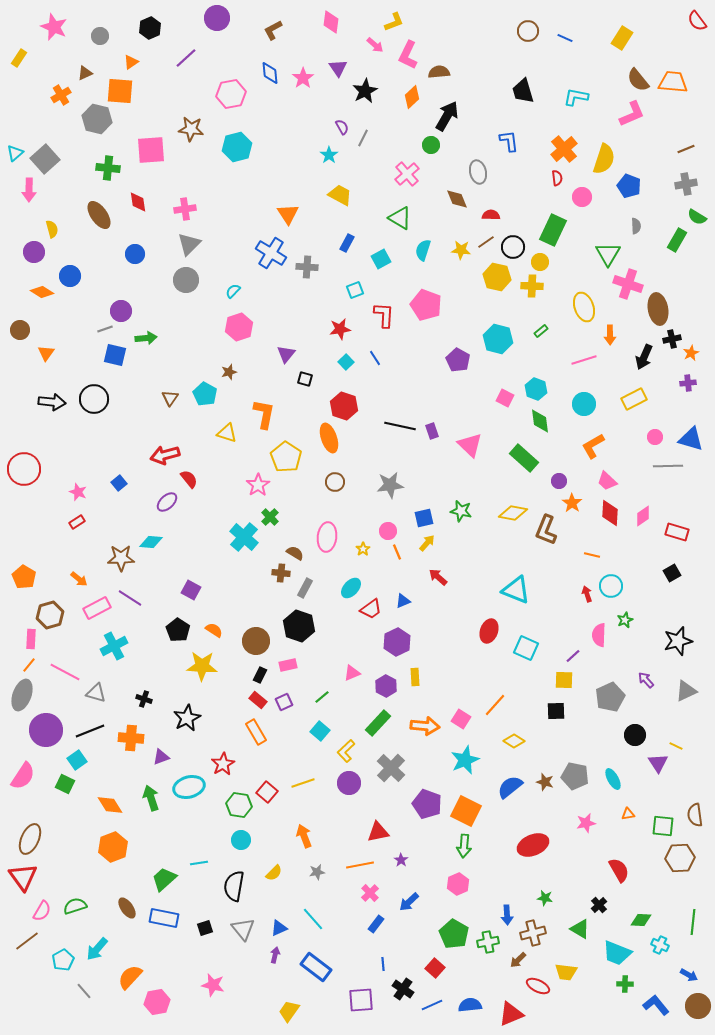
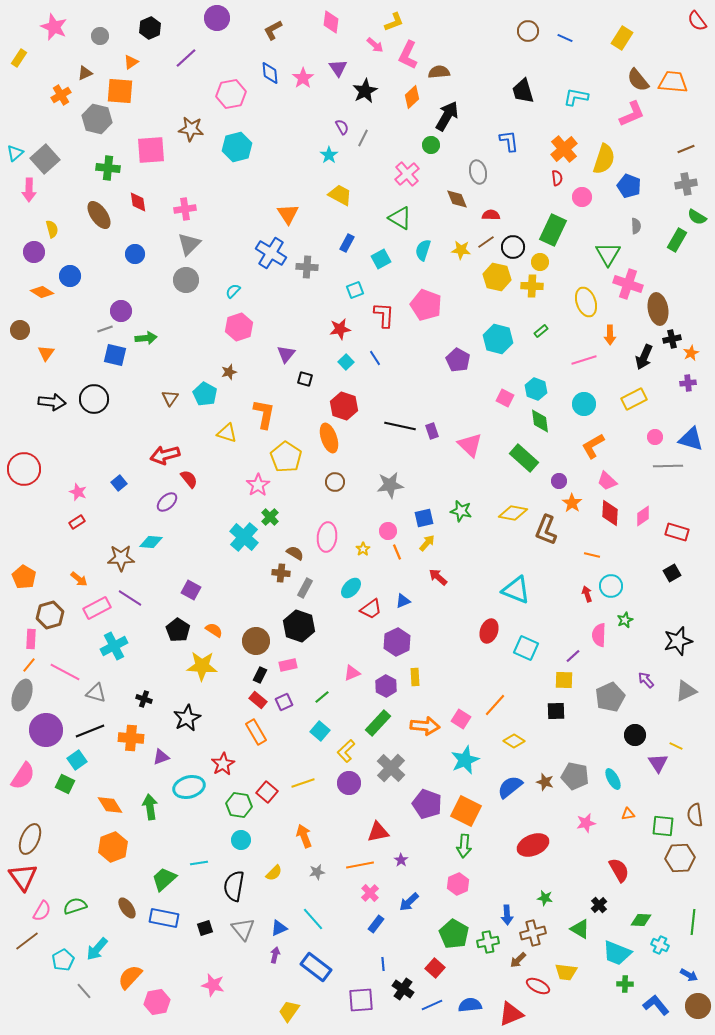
yellow ellipse at (584, 307): moved 2 px right, 5 px up
green arrow at (151, 798): moved 1 px left, 9 px down; rotated 10 degrees clockwise
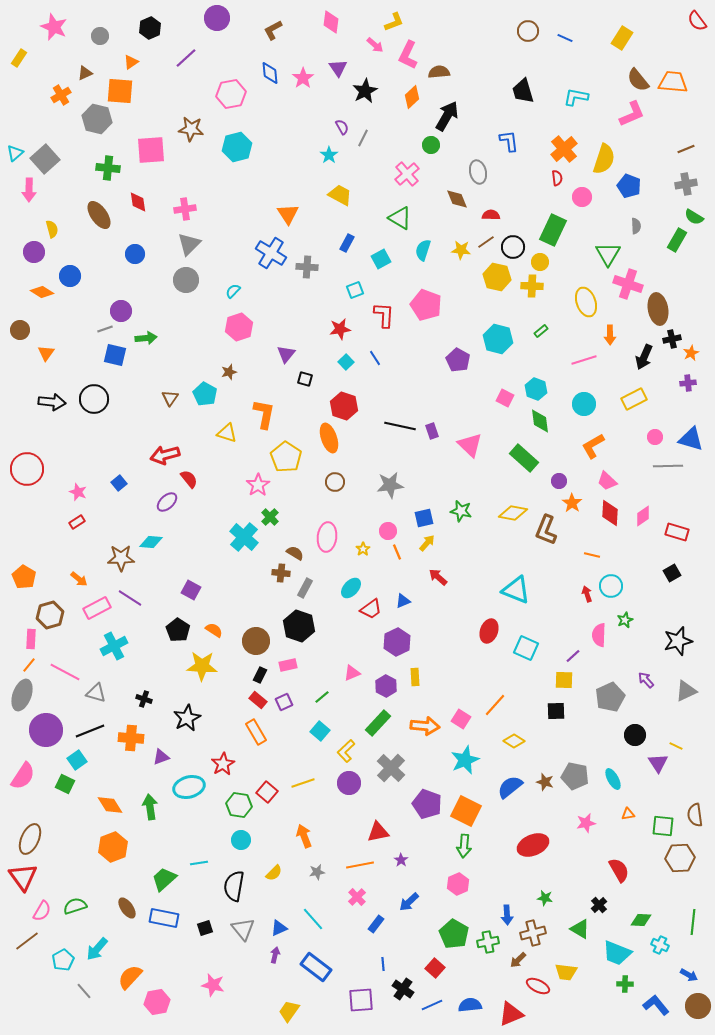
green semicircle at (697, 217): moved 3 px left
red circle at (24, 469): moved 3 px right
pink cross at (370, 893): moved 13 px left, 4 px down
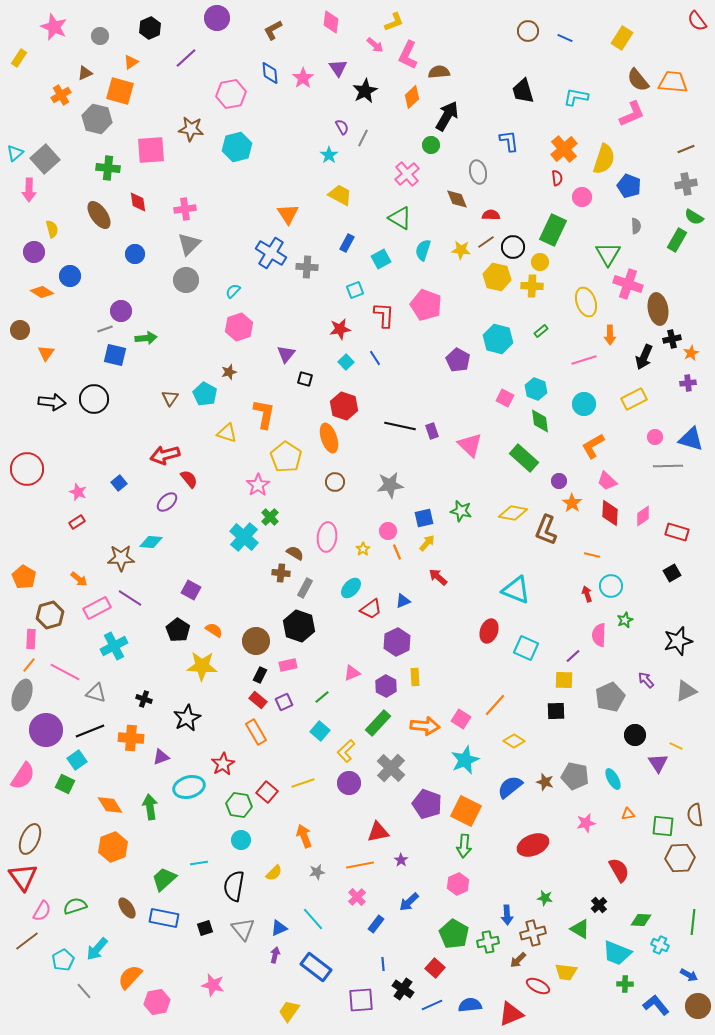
orange square at (120, 91): rotated 12 degrees clockwise
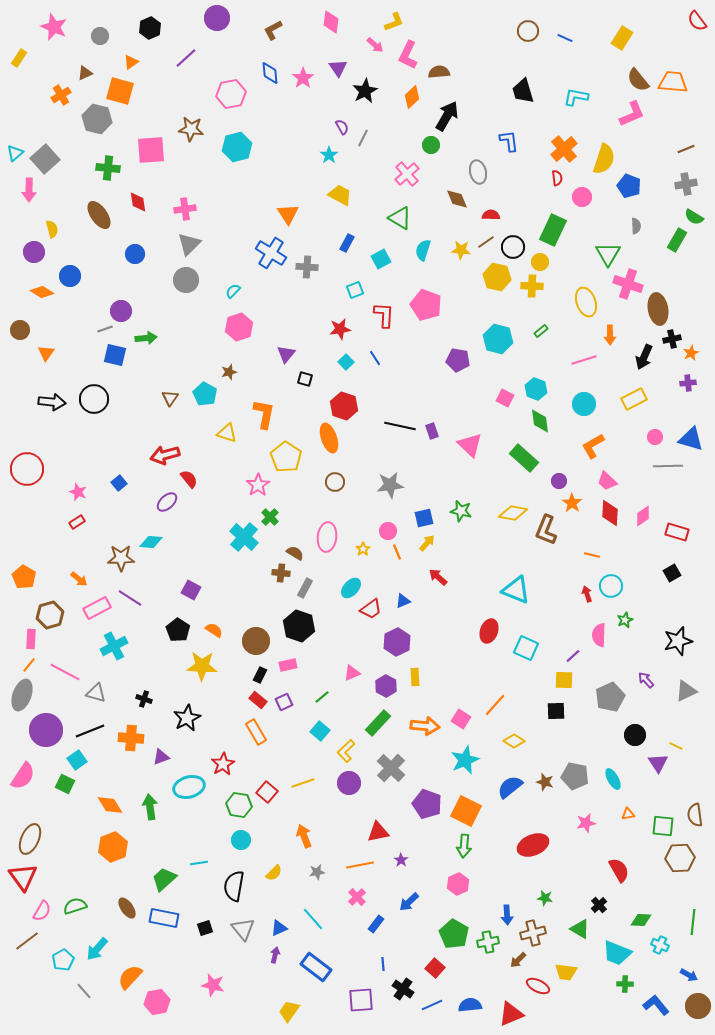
purple pentagon at (458, 360): rotated 20 degrees counterclockwise
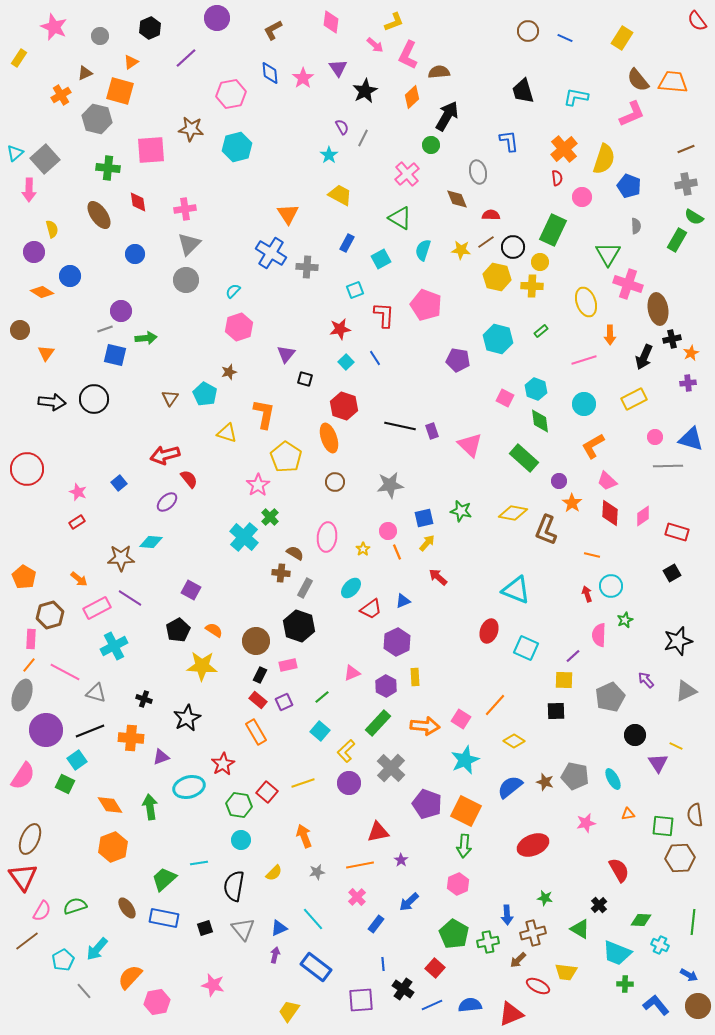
black pentagon at (178, 630): rotated 10 degrees clockwise
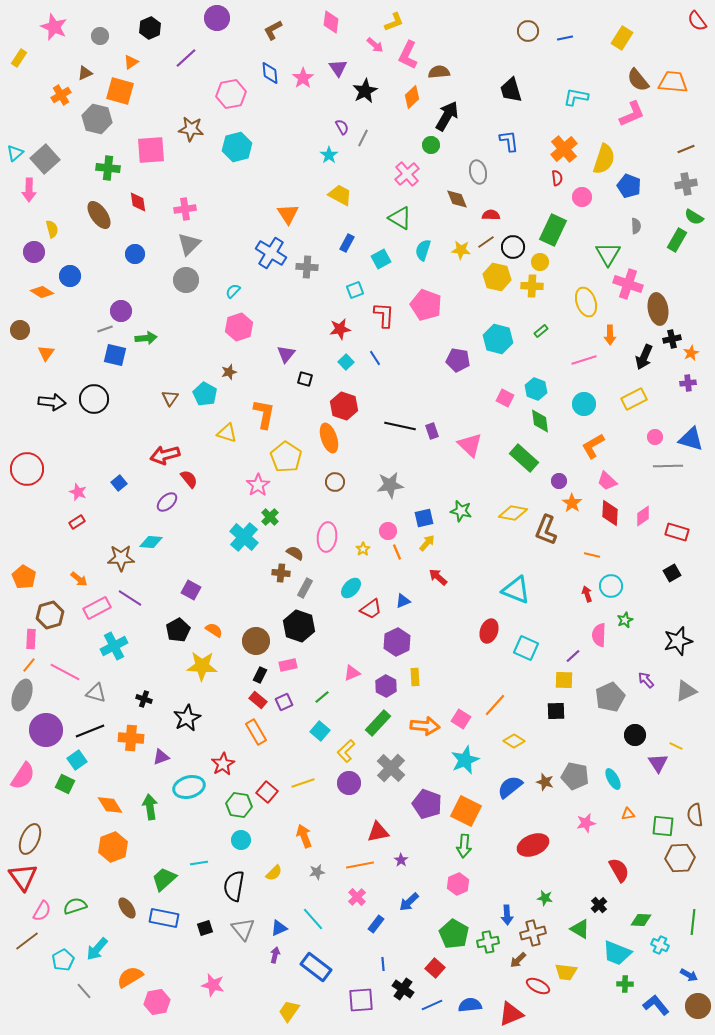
blue line at (565, 38): rotated 35 degrees counterclockwise
black trapezoid at (523, 91): moved 12 px left, 1 px up
orange semicircle at (130, 977): rotated 16 degrees clockwise
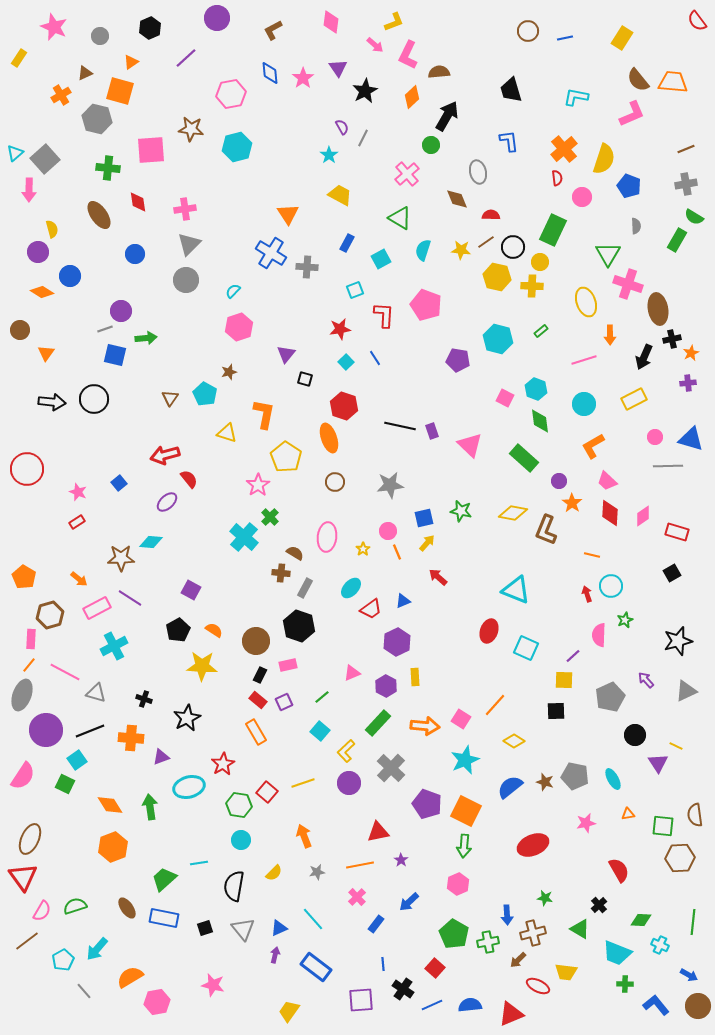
purple circle at (34, 252): moved 4 px right
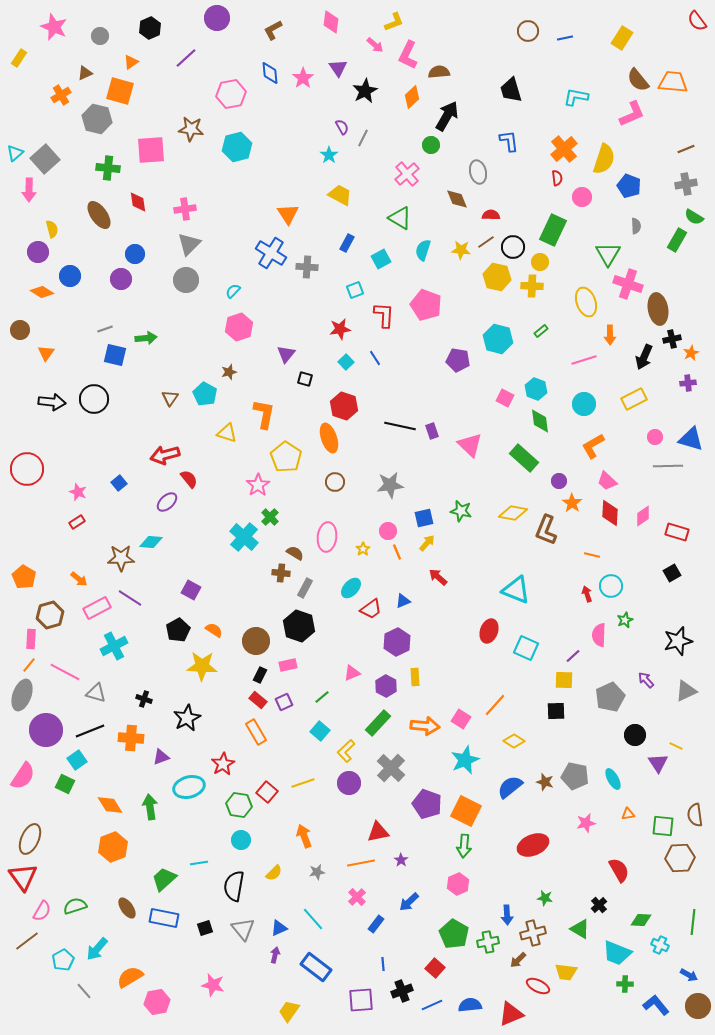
purple circle at (121, 311): moved 32 px up
orange line at (360, 865): moved 1 px right, 2 px up
black cross at (403, 989): moved 1 px left, 2 px down; rotated 35 degrees clockwise
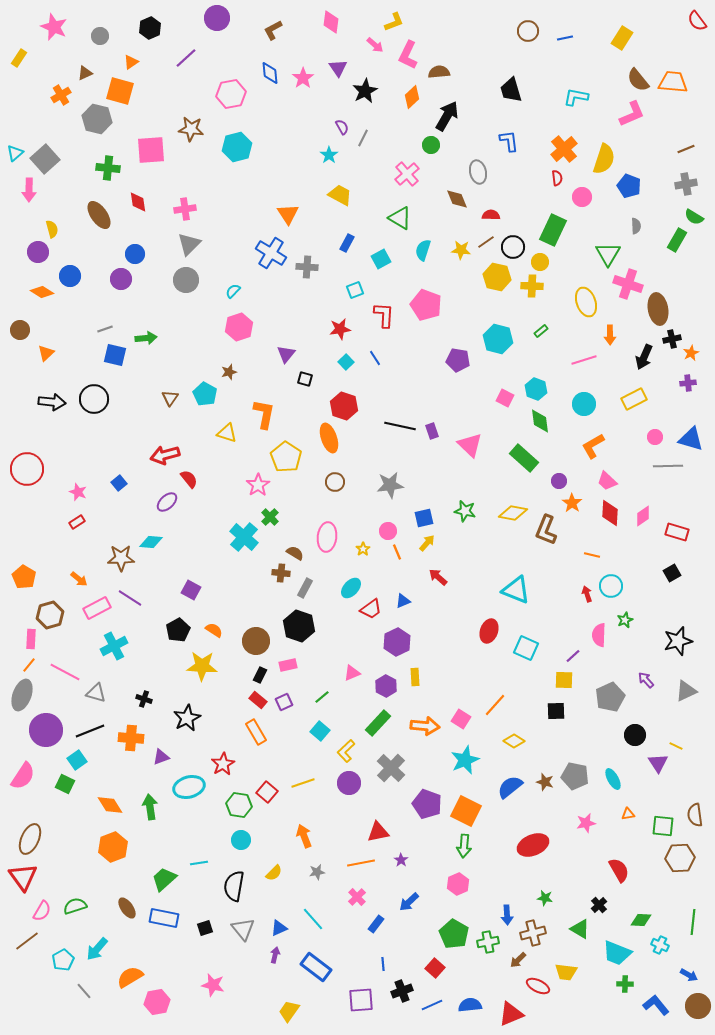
orange triangle at (46, 353): rotated 12 degrees clockwise
green star at (461, 511): moved 4 px right
